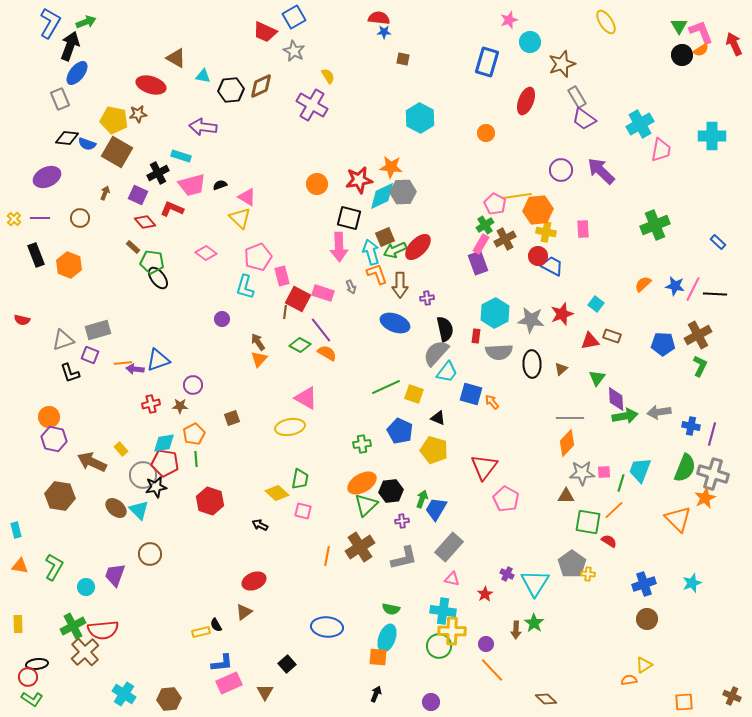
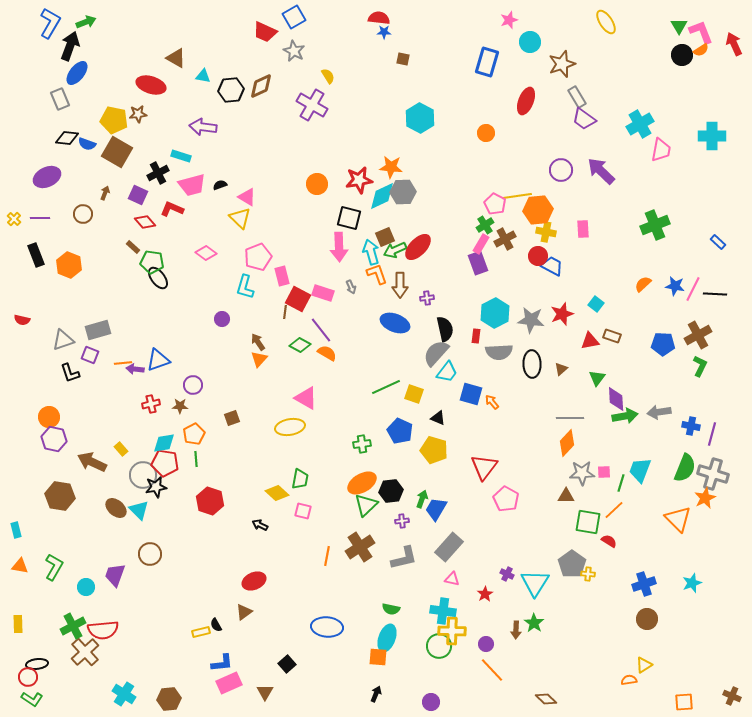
brown circle at (80, 218): moved 3 px right, 4 px up
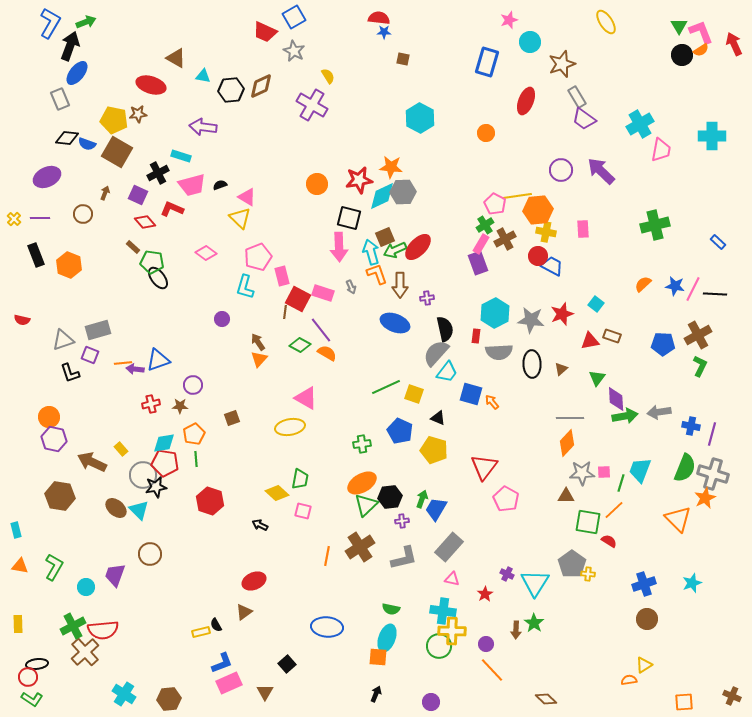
green cross at (655, 225): rotated 8 degrees clockwise
black hexagon at (391, 491): moved 1 px left, 6 px down
blue L-shape at (222, 663): rotated 15 degrees counterclockwise
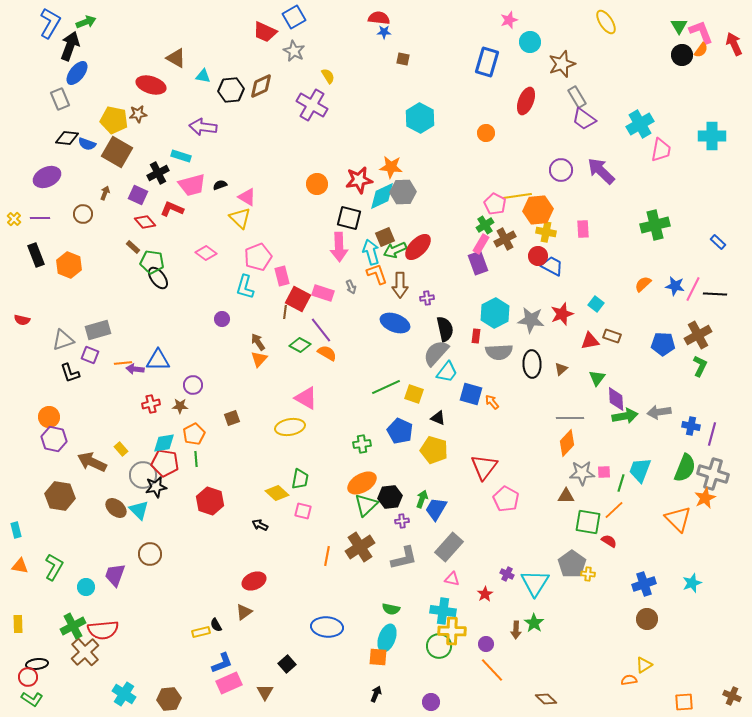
orange semicircle at (701, 50): rotated 21 degrees counterclockwise
blue triangle at (158, 360): rotated 20 degrees clockwise
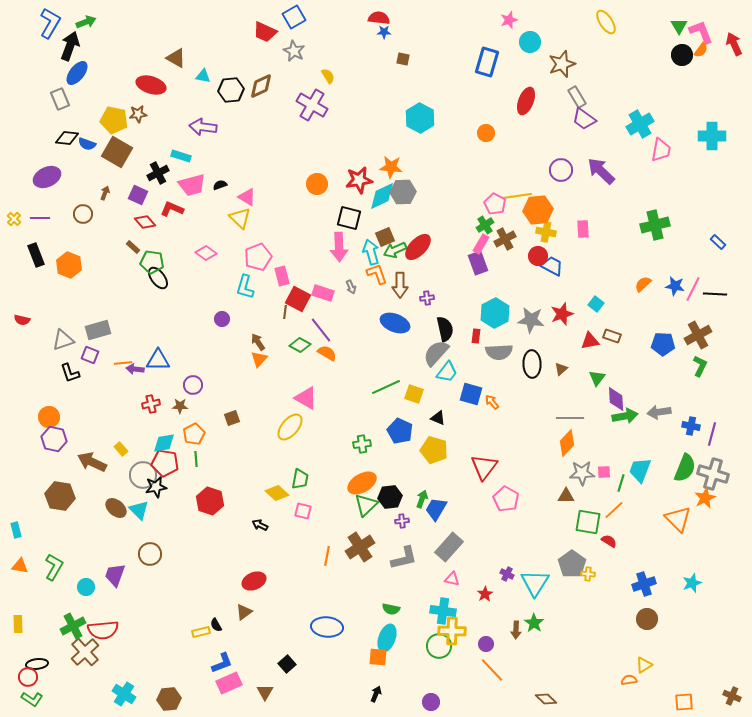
yellow ellipse at (290, 427): rotated 40 degrees counterclockwise
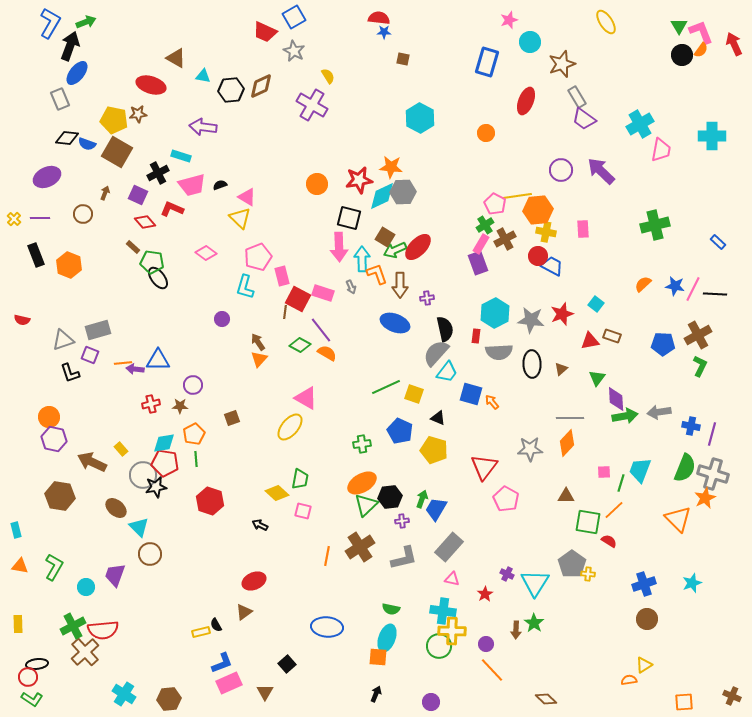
brown square at (385, 237): rotated 36 degrees counterclockwise
cyan arrow at (371, 252): moved 9 px left, 7 px down; rotated 15 degrees clockwise
gray star at (582, 473): moved 52 px left, 24 px up
cyan triangle at (139, 510): moved 17 px down
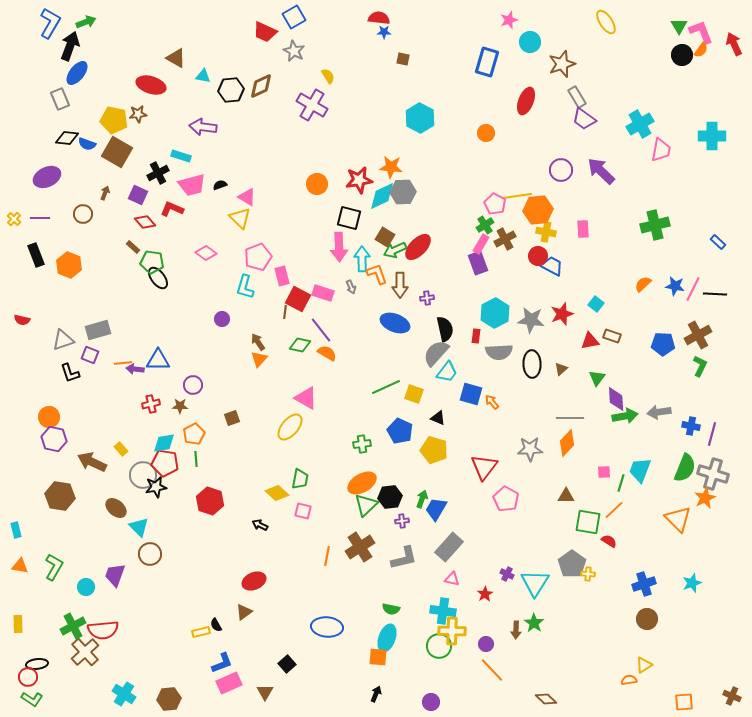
green diamond at (300, 345): rotated 15 degrees counterclockwise
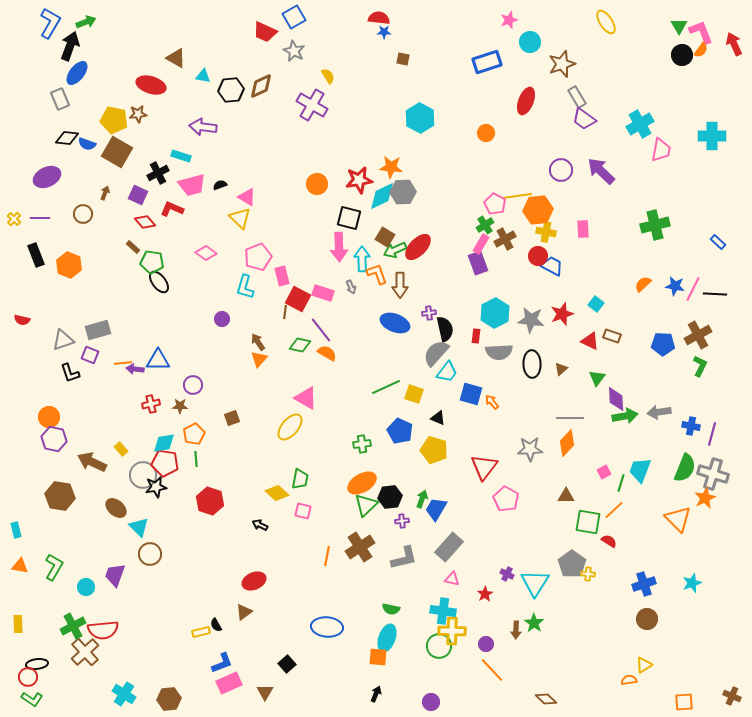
blue rectangle at (487, 62): rotated 56 degrees clockwise
black ellipse at (158, 278): moved 1 px right, 4 px down
purple cross at (427, 298): moved 2 px right, 15 px down
red triangle at (590, 341): rotated 36 degrees clockwise
pink square at (604, 472): rotated 24 degrees counterclockwise
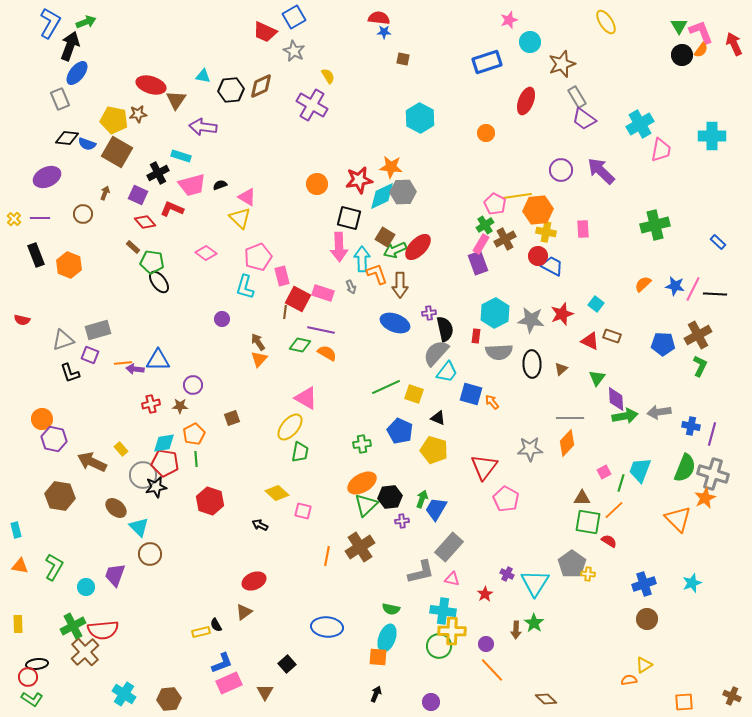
brown triangle at (176, 58): moved 42 px down; rotated 35 degrees clockwise
purple line at (321, 330): rotated 40 degrees counterclockwise
orange circle at (49, 417): moved 7 px left, 2 px down
green trapezoid at (300, 479): moved 27 px up
brown triangle at (566, 496): moved 16 px right, 2 px down
gray L-shape at (404, 558): moved 17 px right, 14 px down
